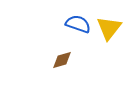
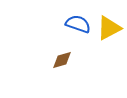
yellow triangle: rotated 24 degrees clockwise
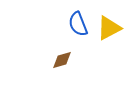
blue semicircle: rotated 130 degrees counterclockwise
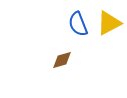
yellow triangle: moved 5 px up
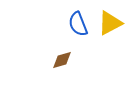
yellow triangle: moved 1 px right
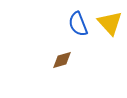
yellow triangle: rotated 44 degrees counterclockwise
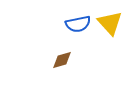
blue semicircle: rotated 80 degrees counterclockwise
